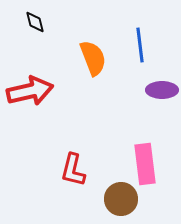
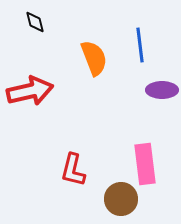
orange semicircle: moved 1 px right
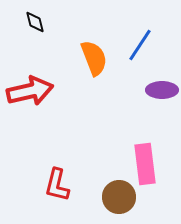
blue line: rotated 40 degrees clockwise
red L-shape: moved 16 px left, 15 px down
brown circle: moved 2 px left, 2 px up
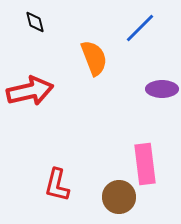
blue line: moved 17 px up; rotated 12 degrees clockwise
purple ellipse: moved 1 px up
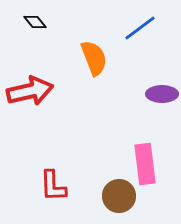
black diamond: rotated 25 degrees counterclockwise
blue line: rotated 8 degrees clockwise
purple ellipse: moved 5 px down
red L-shape: moved 4 px left, 1 px down; rotated 16 degrees counterclockwise
brown circle: moved 1 px up
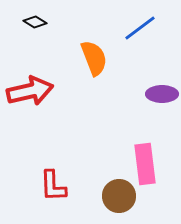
black diamond: rotated 20 degrees counterclockwise
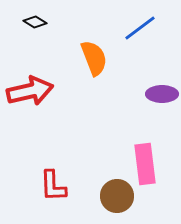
brown circle: moved 2 px left
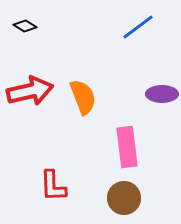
black diamond: moved 10 px left, 4 px down
blue line: moved 2 px left, 1 px up
orange semicircle: moved 11 px left, 39 px down
pink rectangle: moved 18 px left, 17 px up
brown circle: moved 7 px right, 2 px down
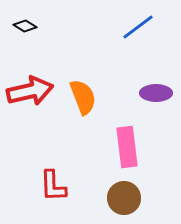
purple ellipse: moved 6 px left, 1 px up
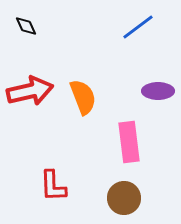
black diamond: moved 1 px right; rotated 35 degrees clockwise
purple ellipse: moved 2 px right, 2 px up
pink rectangle: moved 2 px right, 5 px up
